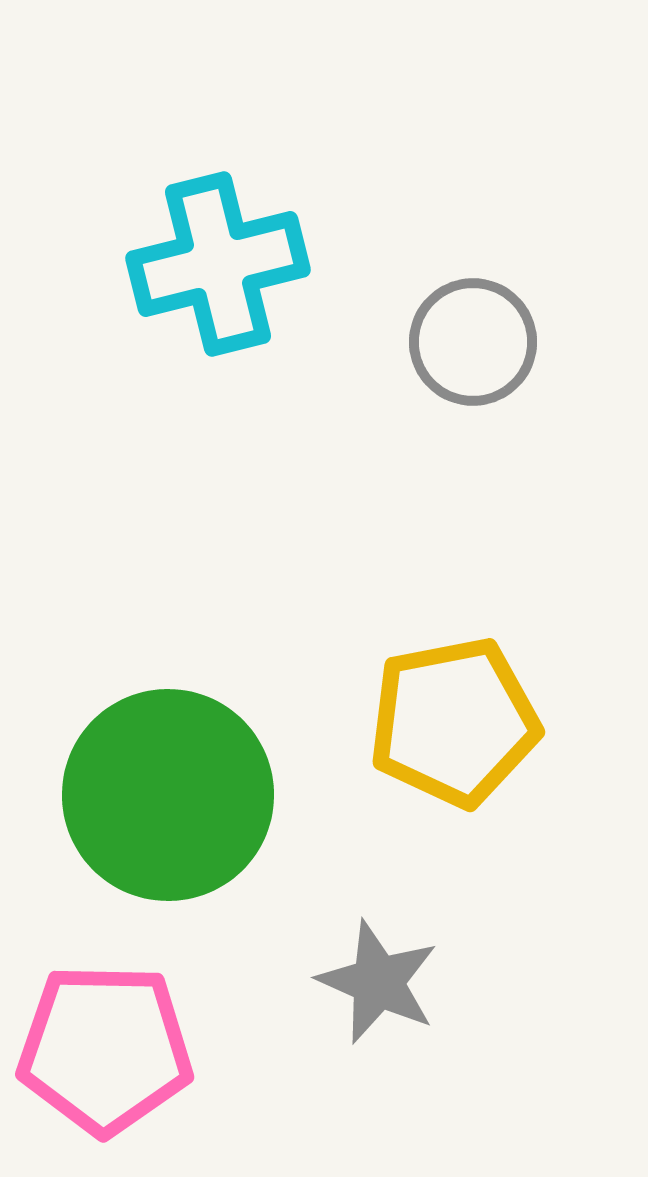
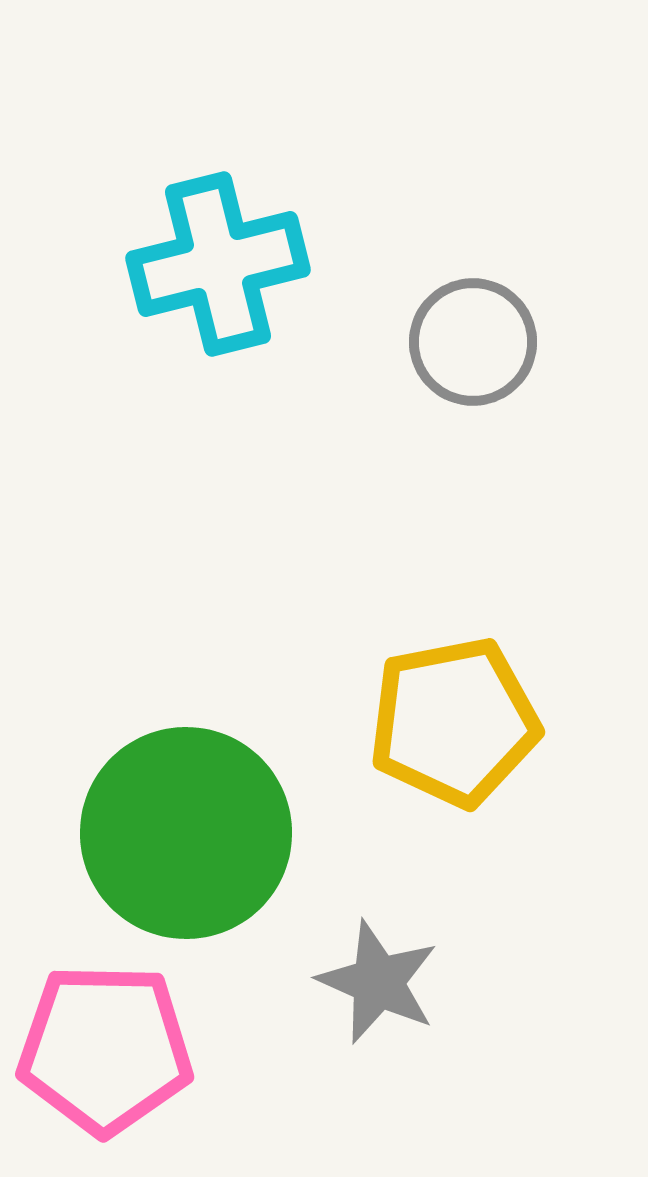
green circle: moved 18 px right, 38 px down
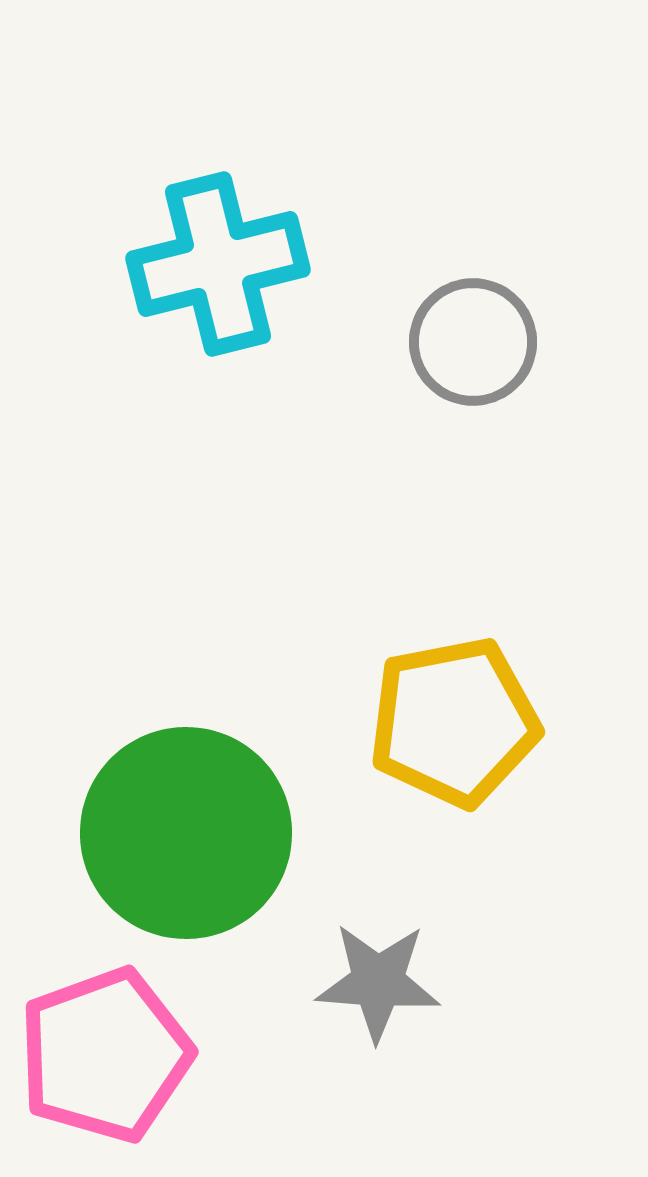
gray star: rotated 20 degrees counterclockwise
pink pentagon: moved 6 px down; rotated 21 degrees counterclockwise
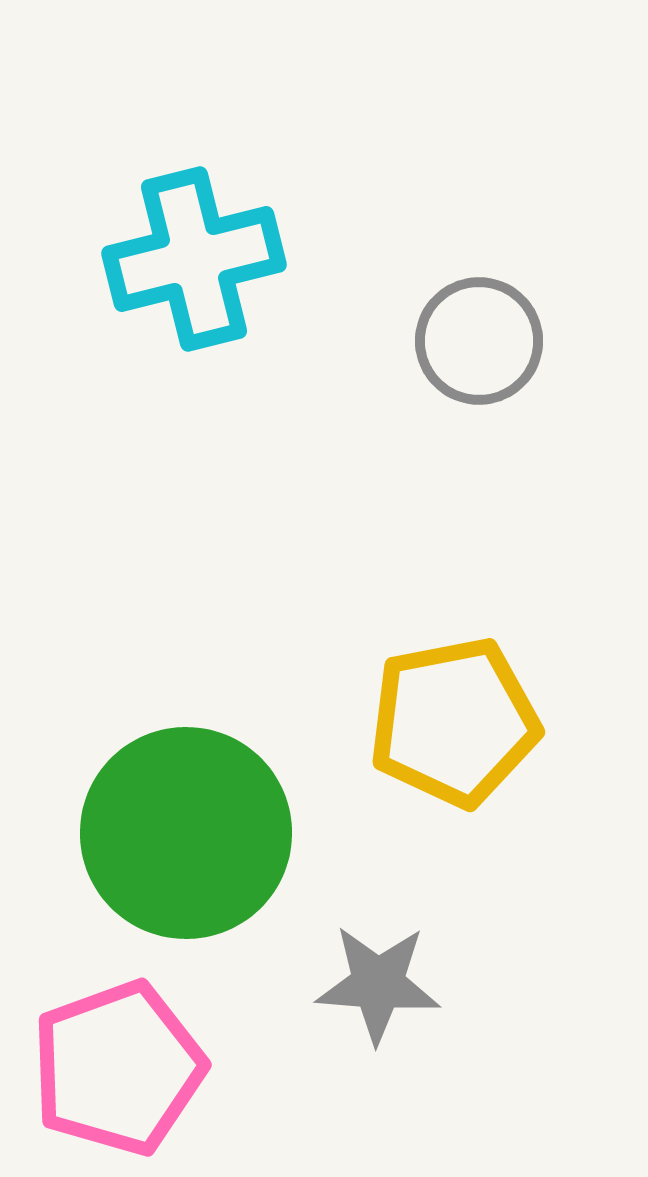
cyan cross: moved 24 px left, 5 px up
gray circle: moved 6 px right, 1 px up
gray star: moved 2 px down
pink pentagon: moved 13 px right, 13 px down
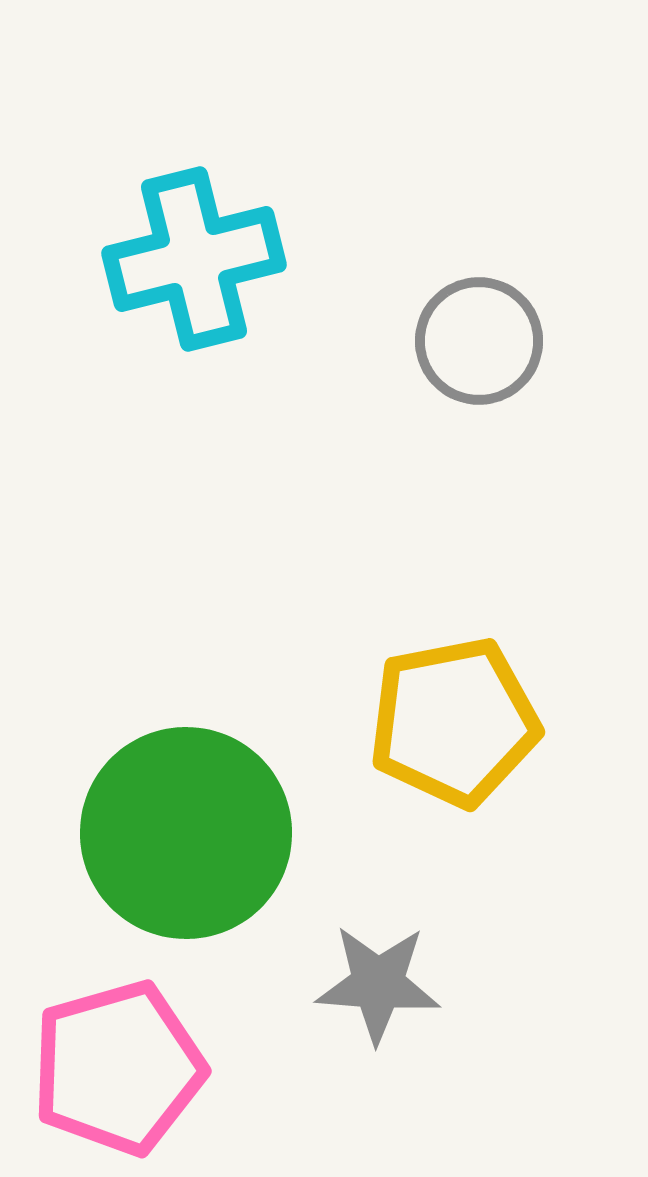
pink pentagon: rotated 4 degrees clockwise
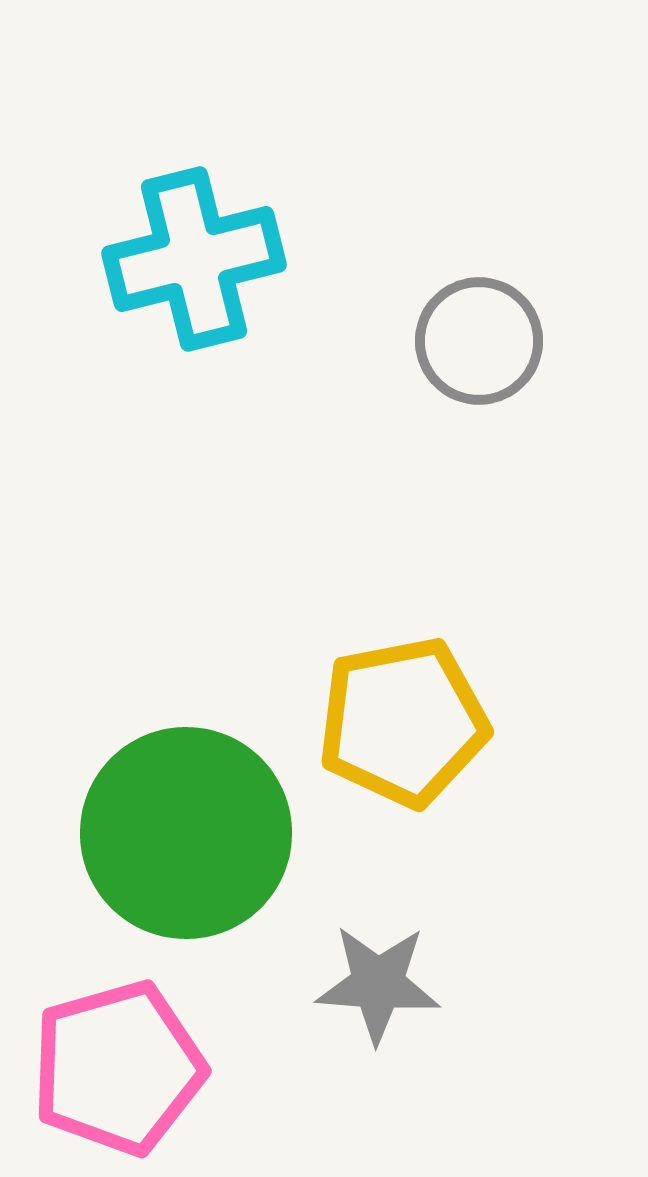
yellow pentagon: moved 51 px left
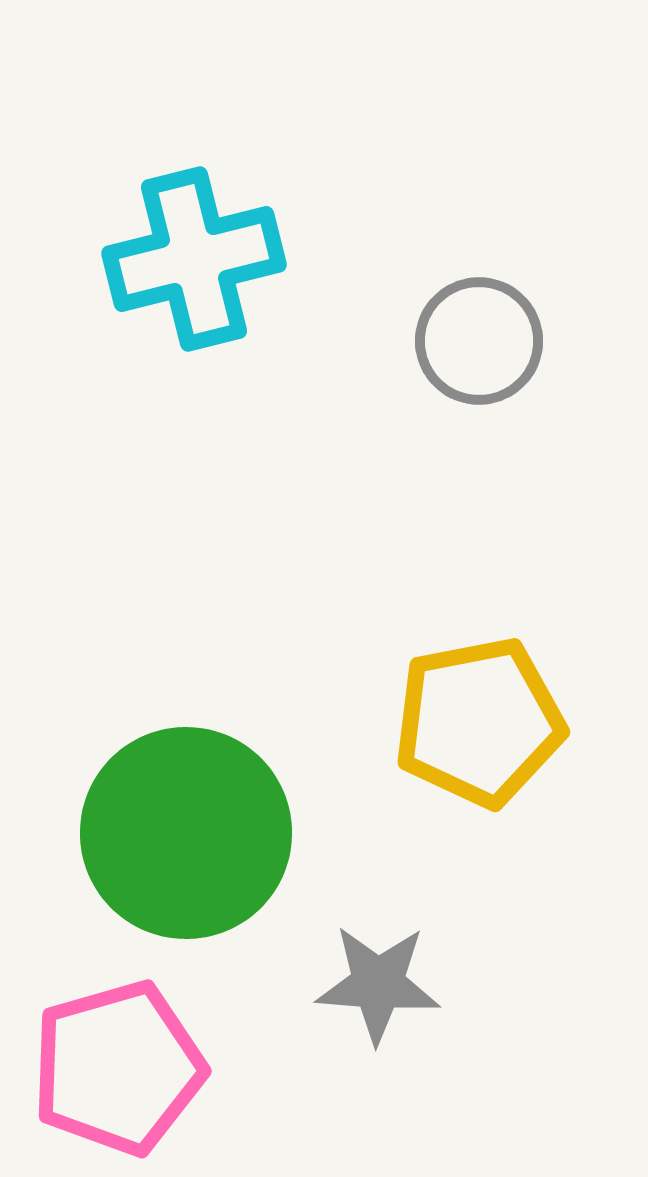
yellow pentagon: moved 76 px right
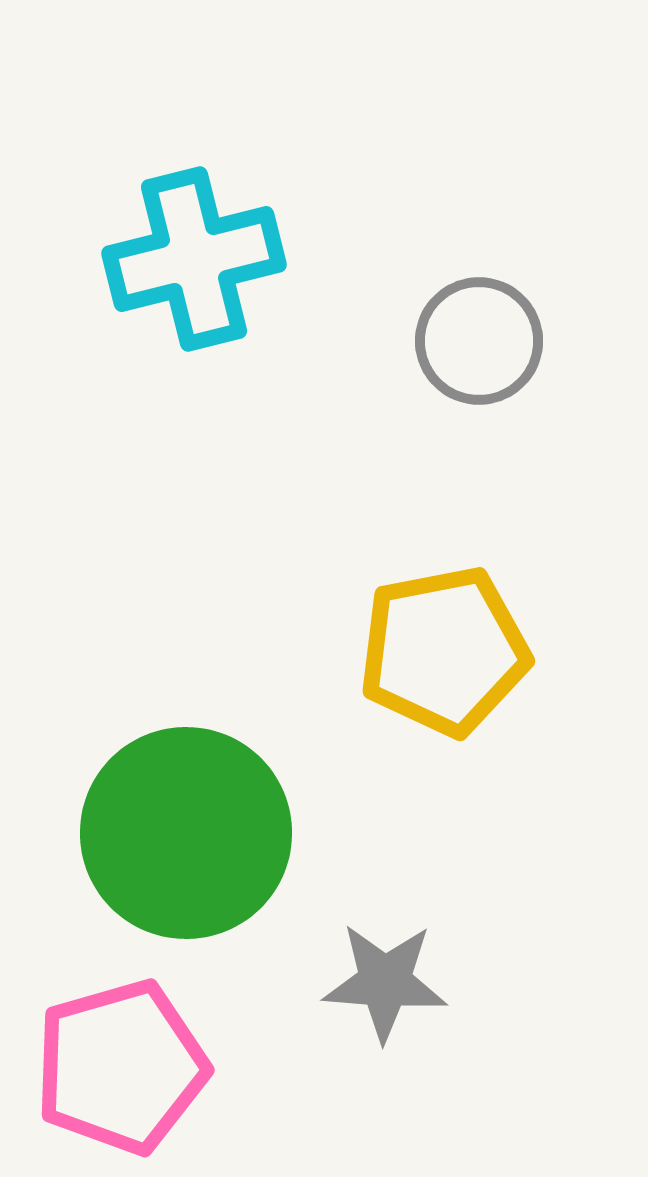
yellow pentagon: moved 35 px left, 71 px up
gray star: moved 7 px right, 2 px up
pink pentagon: moved 3 px right, 1 px up
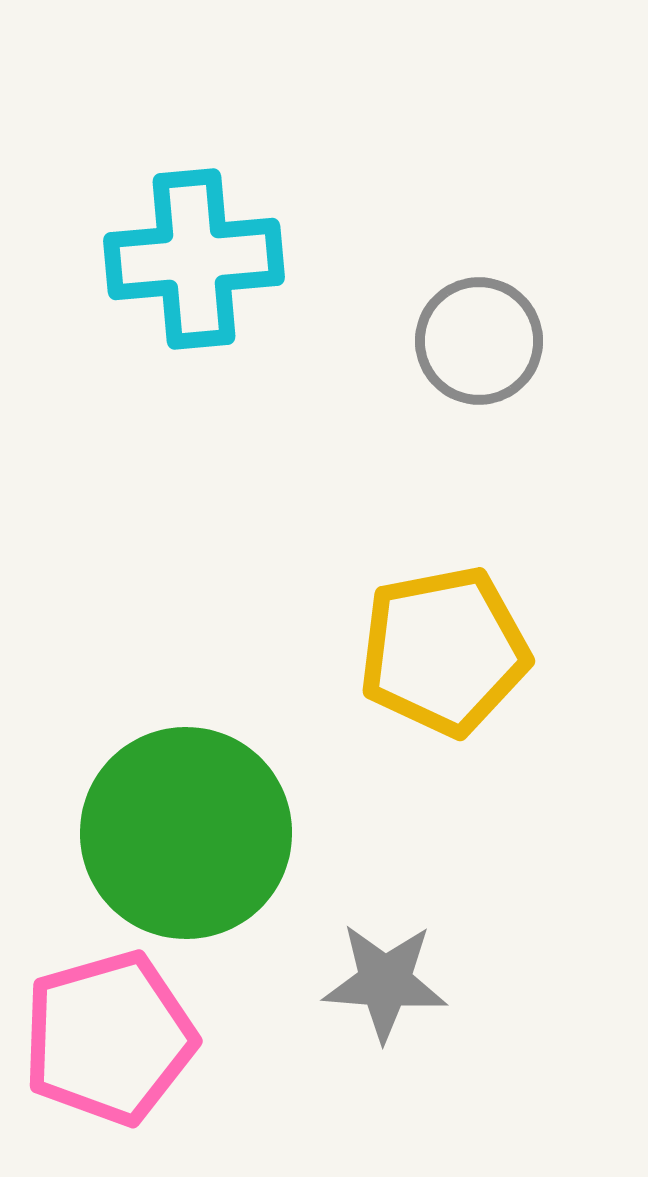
cyan cross: rotated 9 degrees clockwise
pink pentagon: moved 12 px left, 29 px up
